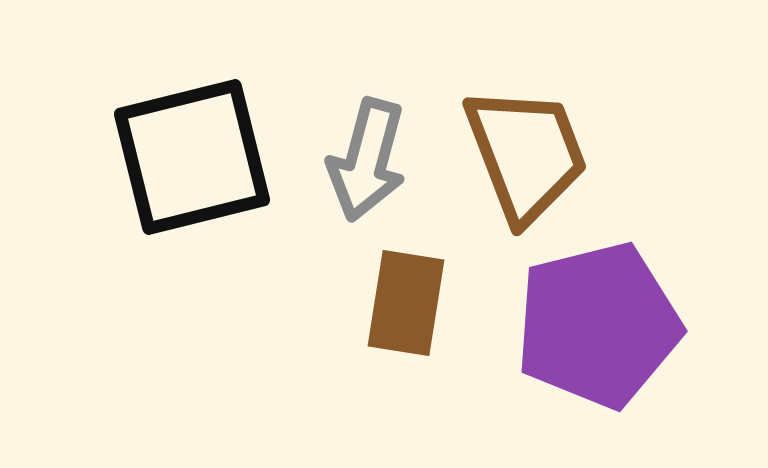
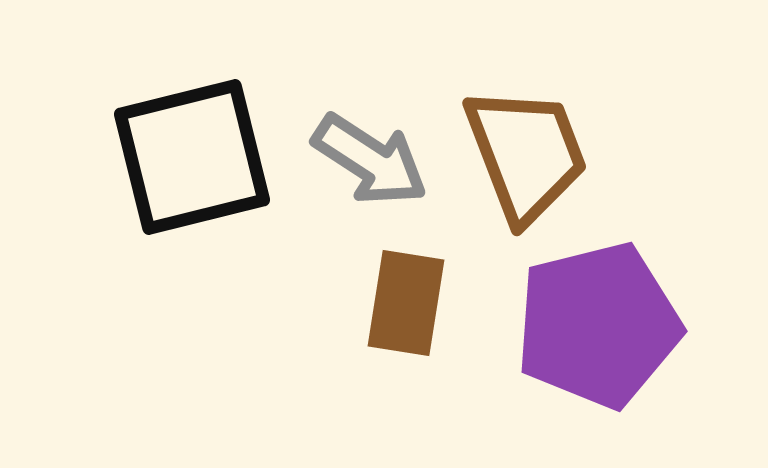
gray arrow: moved 3 px right; rotated 72 degrees counterclockwise
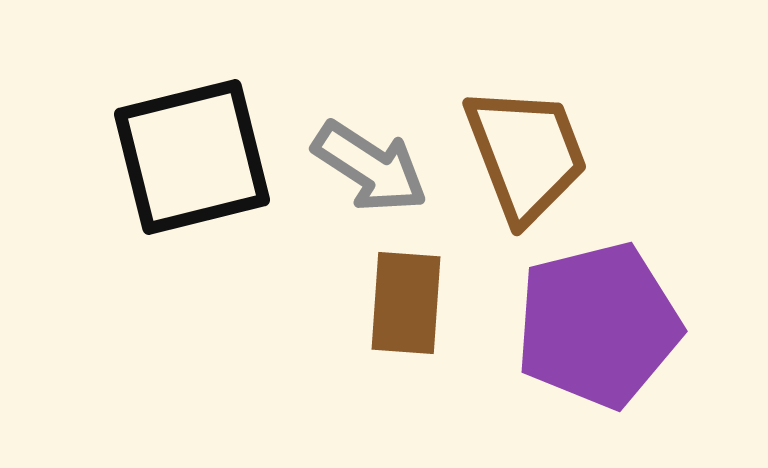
gray arrow: moved 7 px down
brown rectangle: rotated 5 degrees counterclockwise
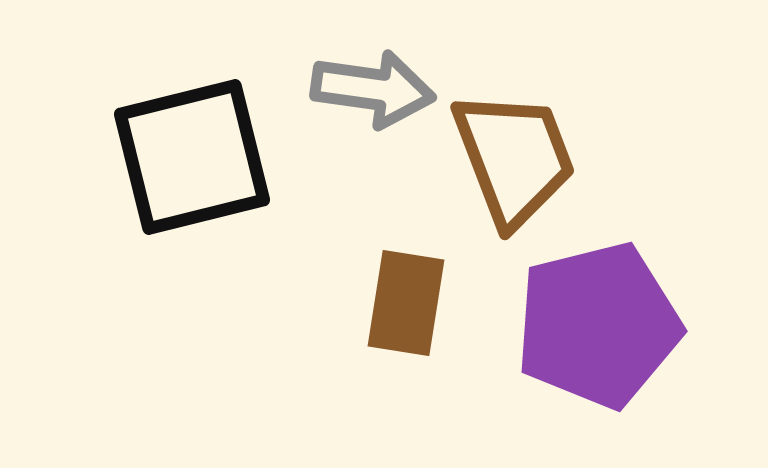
brown trapezoid: moved 12 px left, 4 px down
gray arrow: moved 3 px right, 78 px up; rotated 25 degrees counterclockwise
brown rectangle: rotated 5 degrees clockwise
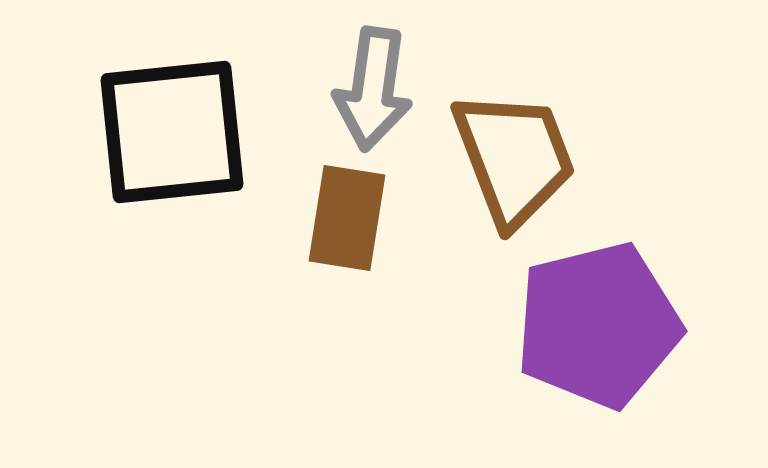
gray arrow: rotated 90 degrees clockwise
black square: moved 20 px left, 25 px up; rotated 8 degrees clockwise
brown rectangle: moved 59 px left, 85 px up
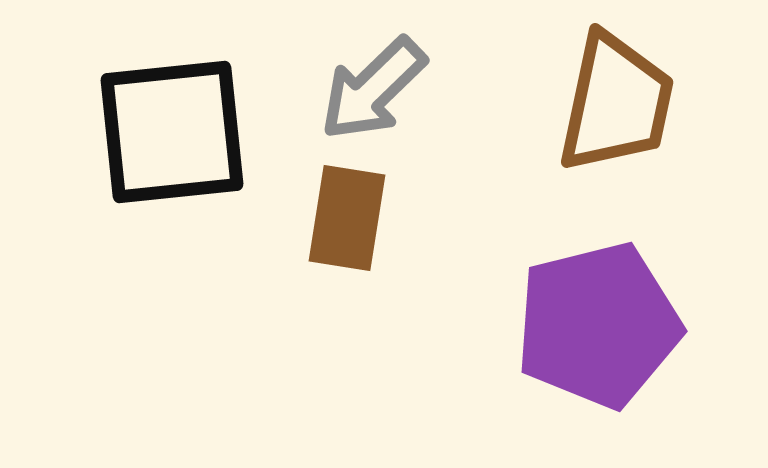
gray arrow: rotated 38 degrees clockwise
brown trapezoid: moved 102 px right, 55 px up; rotated 33 degrees clockwise
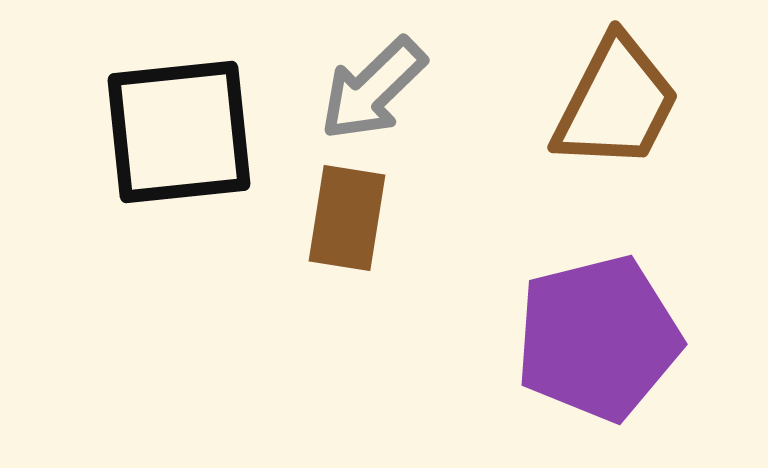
brown trapezoid: rotated 15 degrees clockwise
black square: moved 7 px right
purple pentagon: moved 13 px down
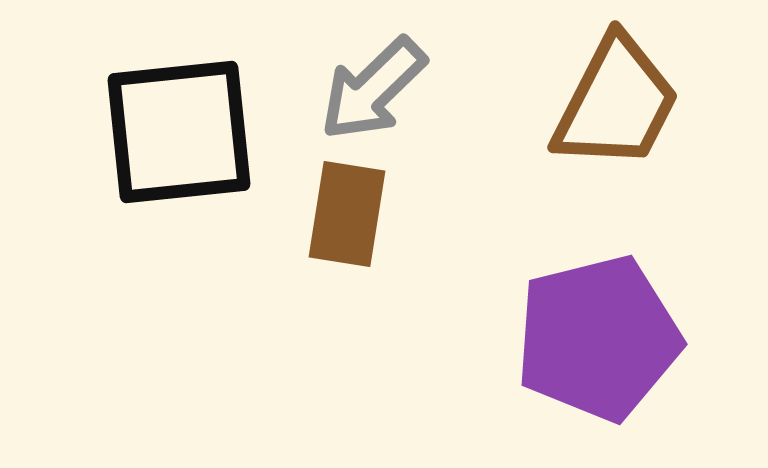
brown rectangle: moved 4 px up
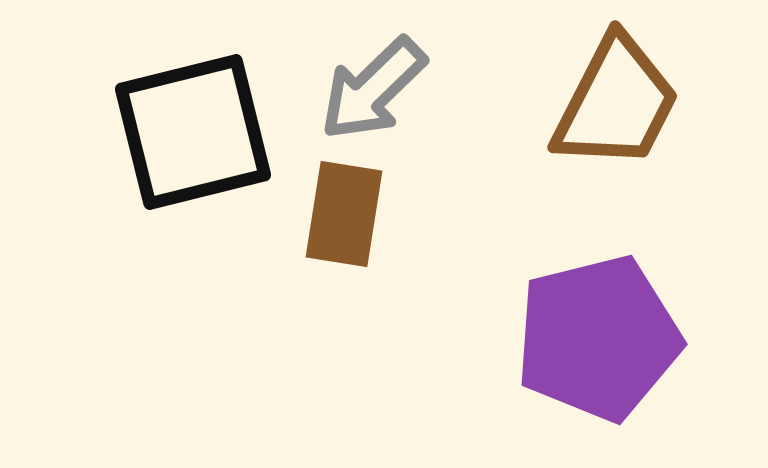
black square: moved 14 px right; rotated 8 degrees counterclockwise
brown rectangle: moved 3 px left
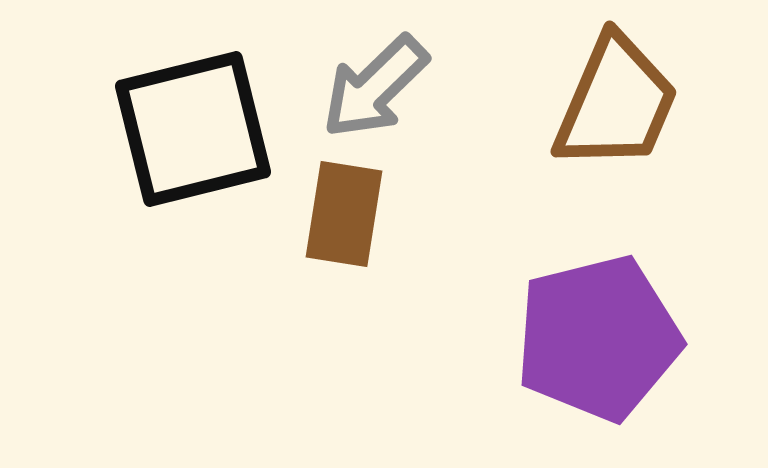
gray arrow: moved 2 px right, 2 px up
brown trapezoid: rotated 4 degrees counterclockwise
black square: moved 3 px up
